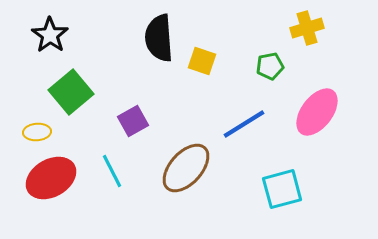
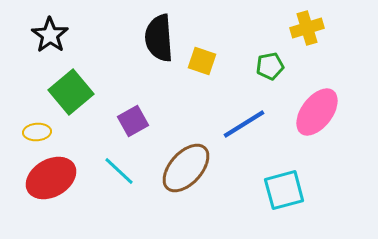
cyan line: moved 7 px right; rotated 20 degrees counterclockwise
cyan square: moved 2 px right, 1 px down
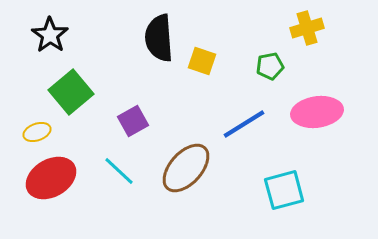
pink ellipse: rotated 45 degrees clockwise
yellow ellipse: rotated 16 degrees counterclockwise
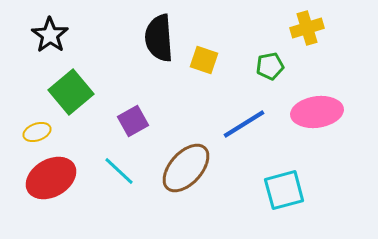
yellow square: moved 2 px right, 1 px up
